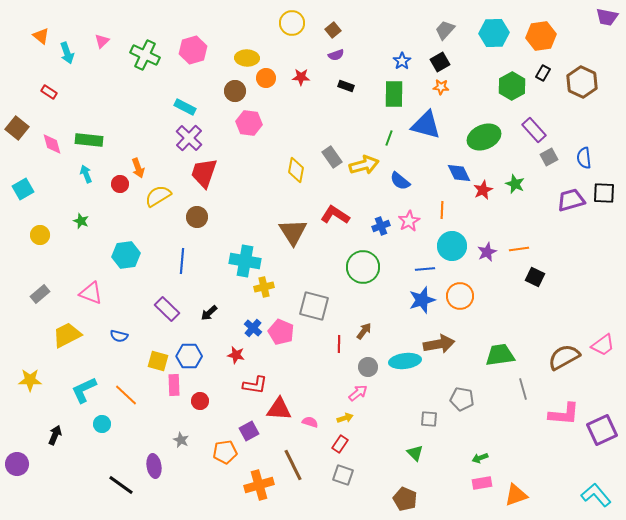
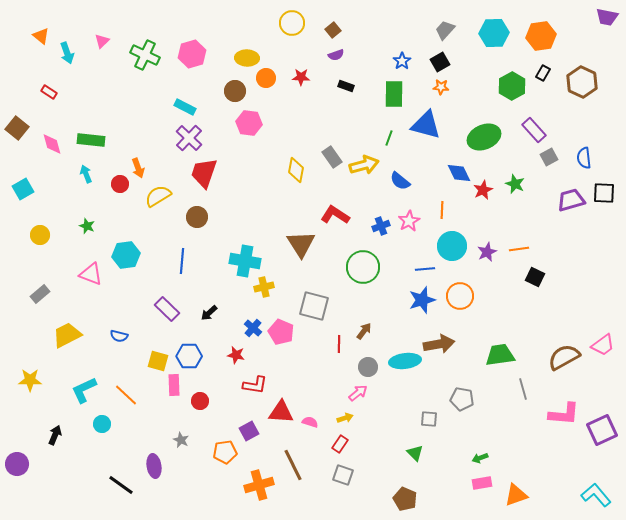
pink hexagon at (193, 50): moved 1 px left, 4 px down
green rectangle at (89, 140): moved 2 px right
green star at (81, 221): moved 6 px right, 5 px down
brown triangle at (293, 232): moved 8 px right, 12 px down
pink triangle at (91, 293): moved 19 px up
red triangle at (279, 409): moved 2 px right, 3 px down
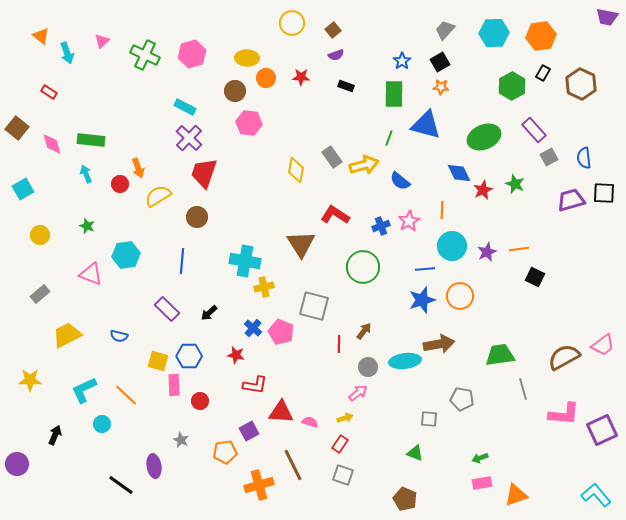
brown hexagon at (582, 82): moved 1 px left, 2 px down
green triangle at (415, 453): rotated 24 degrees counterclockwise
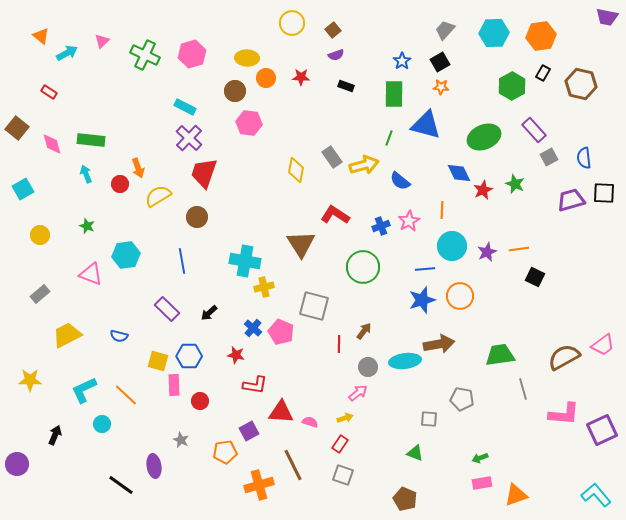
cyan arrow at (67, 53): rotated 100 degrees counterclockwise
brown hexagon at (581, 84): rotated 12 degrees counterclockwise
blue line at (182, 261): rotated 15 degrees counterclockwise
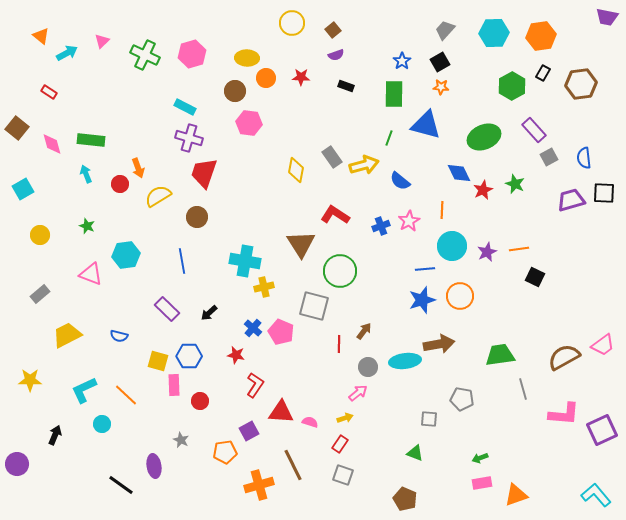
brown hexagon at (581, 84): rotated 20 degrees counterclockwise
purple cross at (189, 138): rotated 28 degrees counterclockwise
green circle at (363, 267): moved 23 px left, 4 px down
red L-shape at (255, 385): rotated 65 degrees counterclockwise
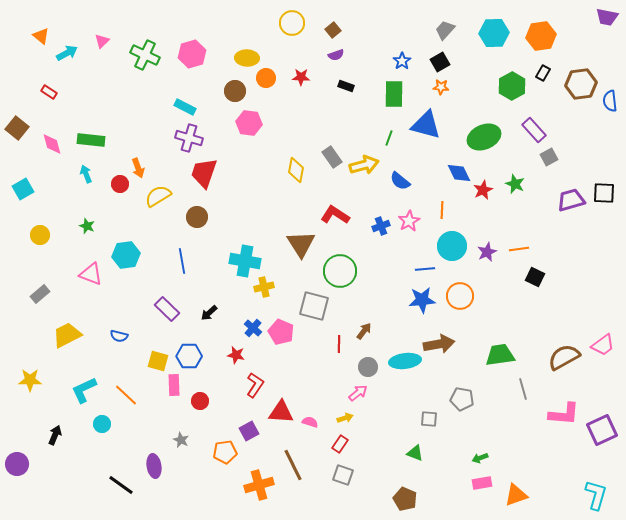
blue semicircle at (584, 158): moved 26 px right, 57 px up
blue star at (422, 300): rotated 12 degrees clockwise
cyan L-shape at (596, 495): rotated 56 degrees clockwise
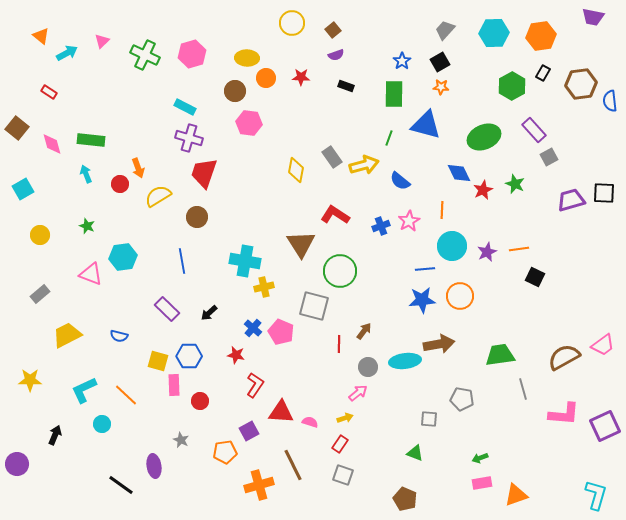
purple trapezoid at (607, 17): moved 14 px left
cyan hexagon at (126, 255): moved 3 px left, 2 px down
purple square at (602, 430): moved 3 px right, 4 px up
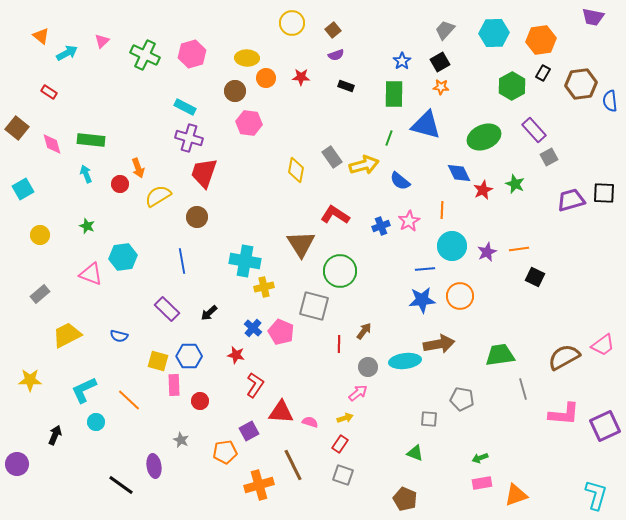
orange hexagon at (541, 36): moved 4 px down
orange line at (126, 395): moved 3 px right, 5 px down
cyan circle at (102, 424): moved 6 px left, 2 px up
